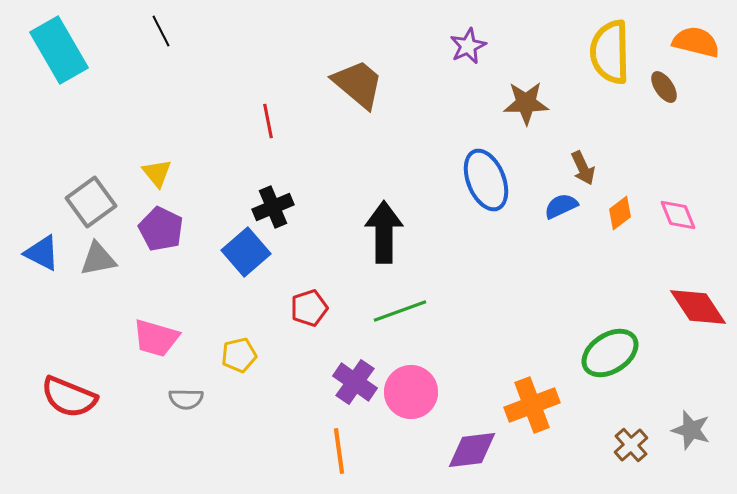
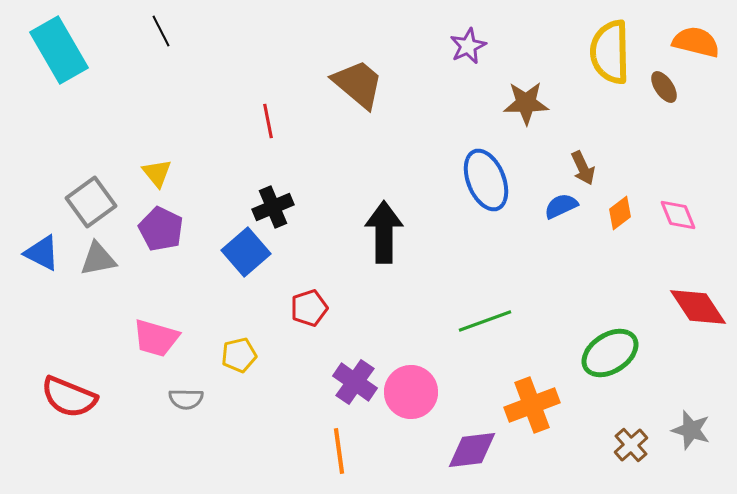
green line: moved 85 px right, 10 px down
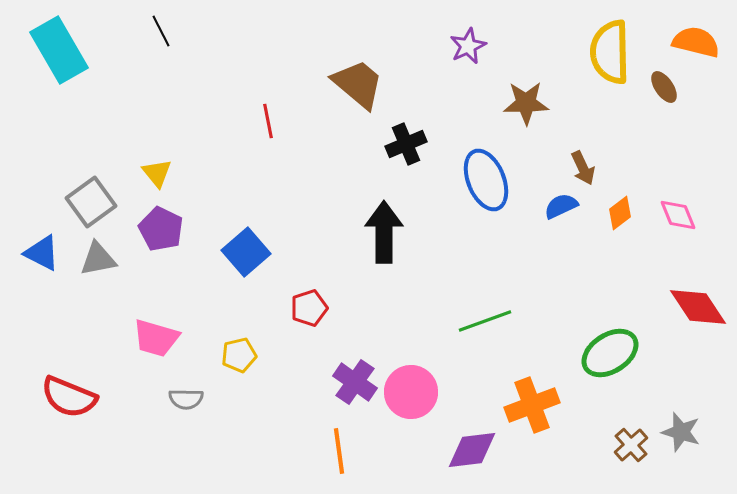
black cross: moved 133 px right, 63 px up
gray star: moved 10 px left, 2 px down
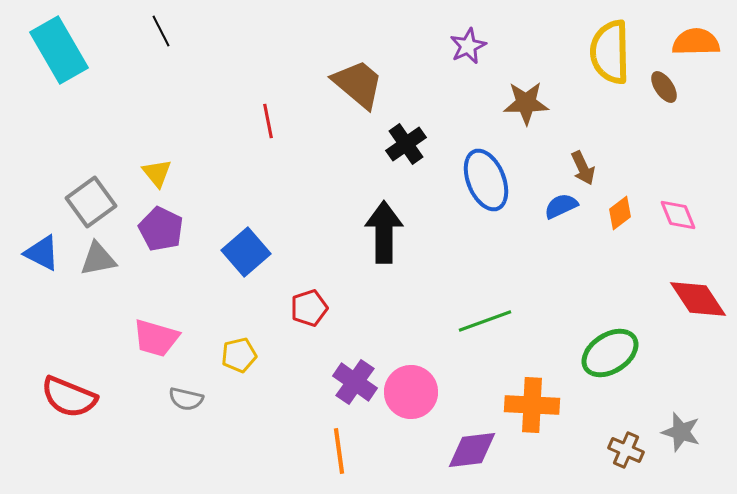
orange semicircle: rotated 15 degrees counterclockwise
black cross: rotated 12 degrees counterclockwise
red diamond: moved 8 px up
gray semicircle: rotated 12 degrees clockwise
orange cross: rotated 24 degrees clockwise
brown cross: moved 5 px left, 5 px down; rotated 24 degrees counterclockwise
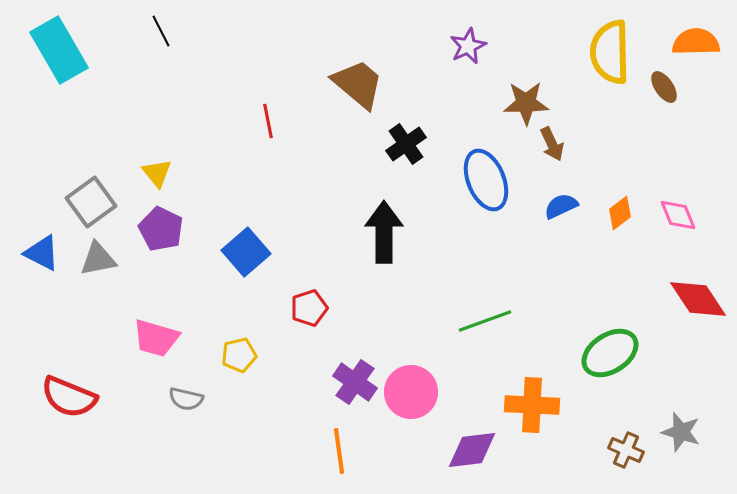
brown arrow: moved 31 px left, 24 px up
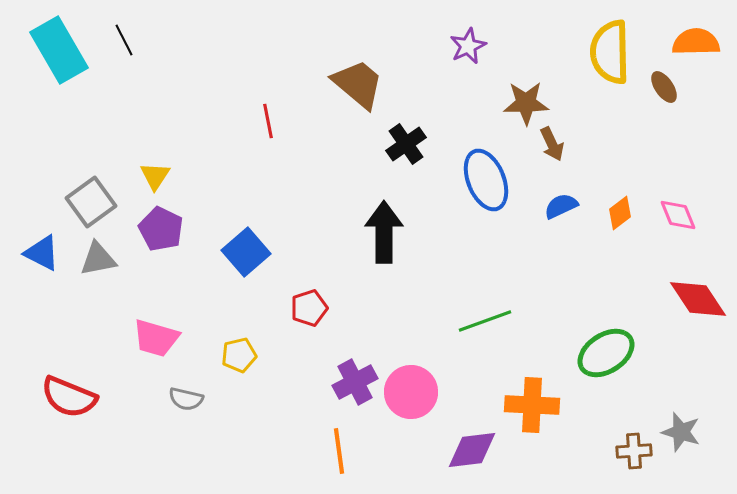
black line: moved 37 px left, 9 px down
yellow triangle: moved 2 px left, 3 px down; rotated 12 degrees clockwise
green ellipse: moved 4 px left
purple cross: rotated 27 degrees clockwise
brown cross: moved 8 px right, 1 px down; rotated 28 degrees counterclockwise
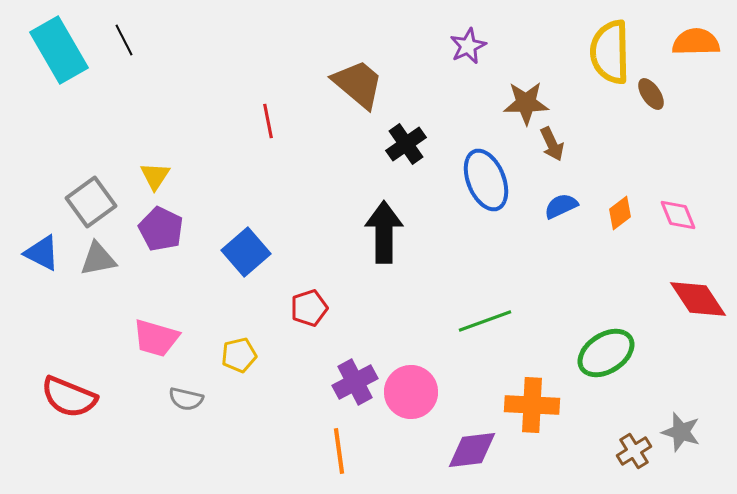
brown ellipse: moved 13 px left, 7 px down
brown cross: rotated 28 degrees counterclockwise
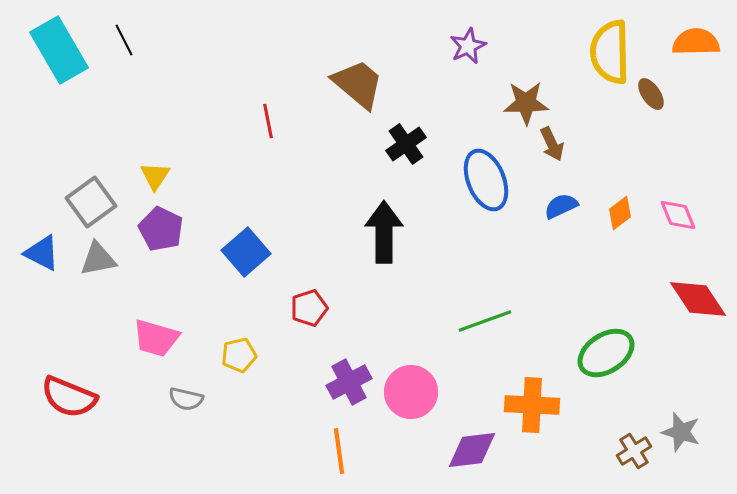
purple cross: moved 6 px left
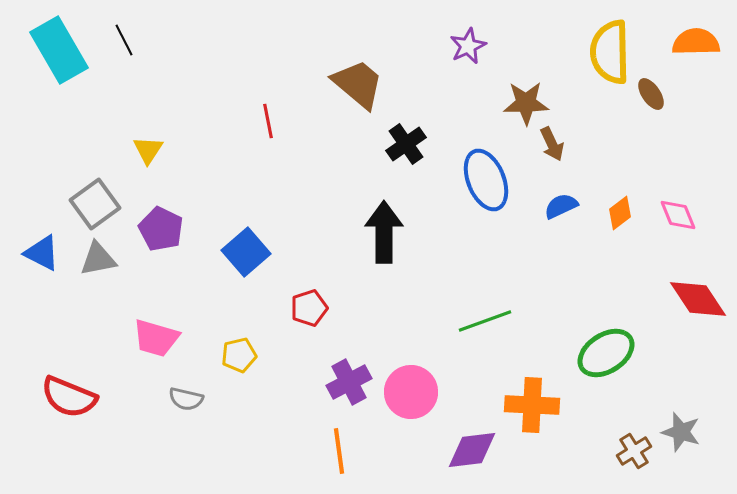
yellow triangle: moved 7 px left, 26 px up
gray square: moved 4 px right, 2 px down
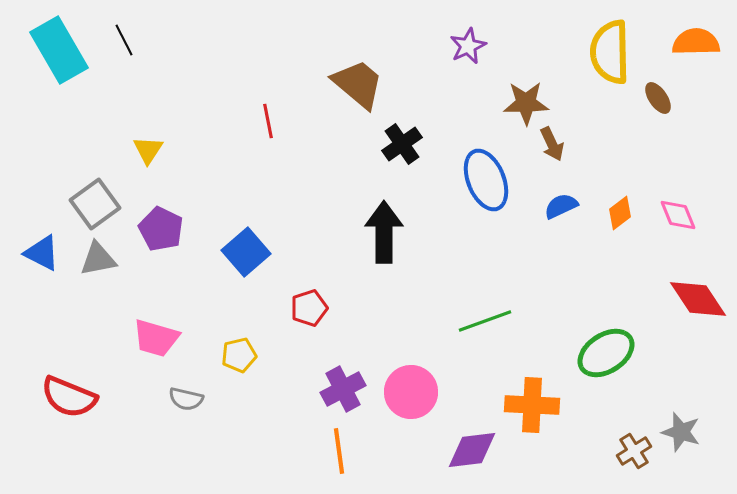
brown ellipse: moved 7 px right, 4 px down
black cross: moved 4 px left
purple cross: moved 6 px left, 7 px down
